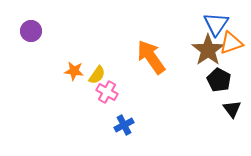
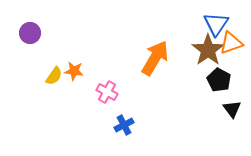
purple circle: moved 1 px left, 2 px down
orange arrow: moved 4 px right, 1 px down; rotated 66 degrees clockwise
yellow semicircle: moved 43 px left, 1 px down
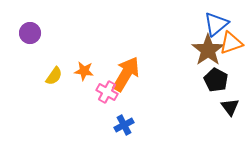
blue triangle: rotated 16 degrees clockwise
orange arrow: moved 29 px left, 16 px down
orange star: moved 10 px right
black pentagon: moved 3 px left
black triangle: moved 2 px left, 2 px up
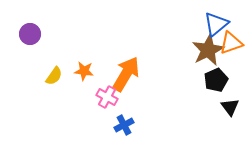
purple circle: moved 1 px down
brown star: rotated 8 degrees clockwise
black pentagon: rotated 20 degrees clockwise
pink cross: moved 5 px down
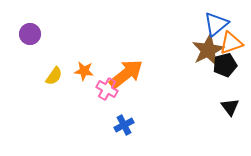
orange arrow: rotated 21 degrees clockwise
black pentagon: moved 9 px right, 15 px up; rotated 10 degrees clockwise
pink cross: moved 8 px up
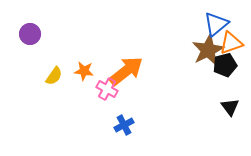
orange arrow: moved 3 px up
